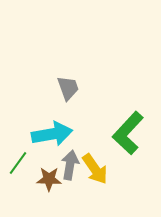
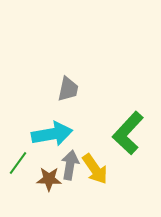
gray trapezoid: moved 1 px down; rotated 32 degrees clockwise
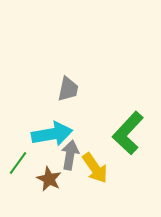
gray arrow: moved 10 px up
yellow arrow: moved 1 px up
brown star: rotated 25 degrees clockwise
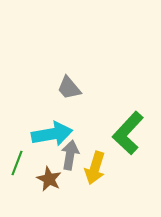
gray trapezoid: moved 1 px right, 1 px up; rotated 128 degrees clockwise
green line: moved 1 px left; rotated 15 degrees counterclockwise
yellow arrow: rotated 52 degrees clockwise
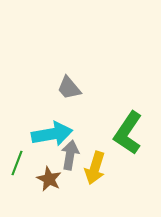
green L-shape: rotated 9 degrees counterclockwise
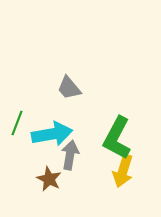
green L-shape: moved 11 px left, 5 px down; rotated 6 degrees counterclockwise
green line: moved 40 px up
yellow arrow: moved 28 px right, 3 px down
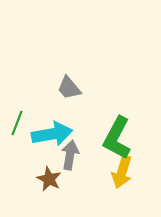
yellow arrow: moved 1 px left, 1 px down
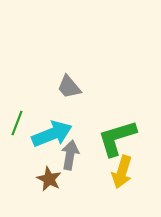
gray trapezoid: moved 1 px up
cyan arrow: rotated 12 degrees counterclockwise
green L-shape: rotated 45 degrees clockwise
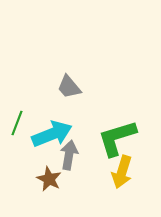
gray arrow: moved 1 px left
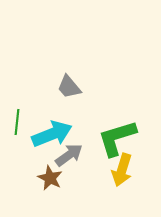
green line: moved 1 px up; rotated 15 degrees counterclockwise
gray arrow: rotated 44 degrees clockwise
yellow arrow: moved 2 px up
brown star: moved 1 px right, 1 px up
